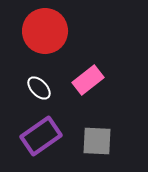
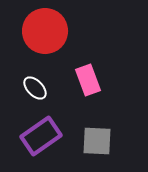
pink rectangle: rotated 72 degrees counterclockwise
white ellipse: moved 4 px left
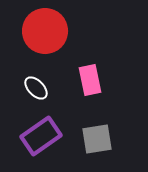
pink rectangle: moved 2 px right; rotated 8 degrees clockwise
white ellipse: moved 1 px right
gray square: moved 2 px up; rotated 12 degrees counterclockwise
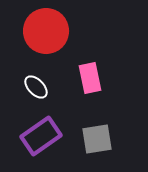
red circle: moved 1 px right
pink rectangle: moved 2 px up
white ellipse: moved 1 px up
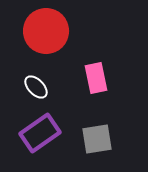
pink rectangle: moved 6 px right
purple rectangle: moved 1 px left, 3 px up
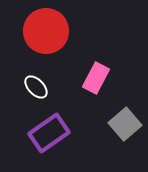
pink rectangle: rotated 40 degrees clockwise
purple rectangle: moved 9 px right
gray square: moved 28 px right, 15 px up; rotated 32 degrees counterclockwise
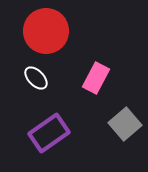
white ellipse: moved 9 px up
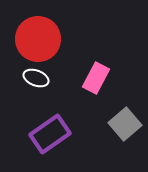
red circle: moved 8 px left, 8 px down
white ellipse: rotated 25 degrees counterclockwise
purple rectangle: moved 1 px right, 1 px down
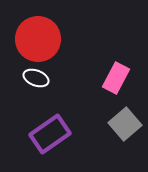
pink rectangle: moved 20 px right
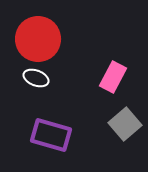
pink rectangle: moved 3 px left, 1 px up
purple rectangle: moved 1 px right, 1 px down; rotated 51 degrees clockwise
